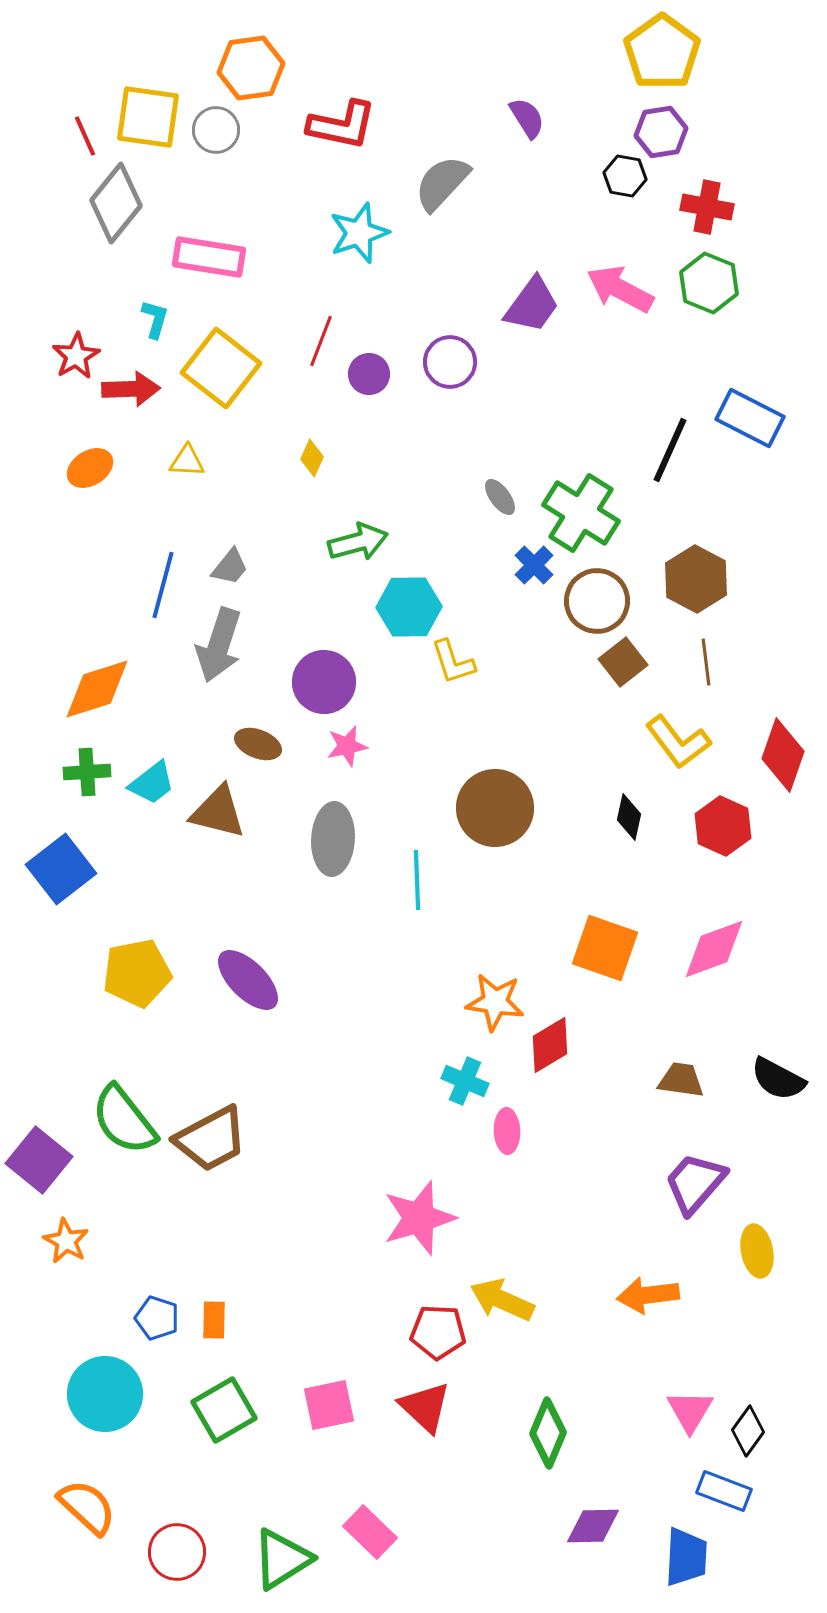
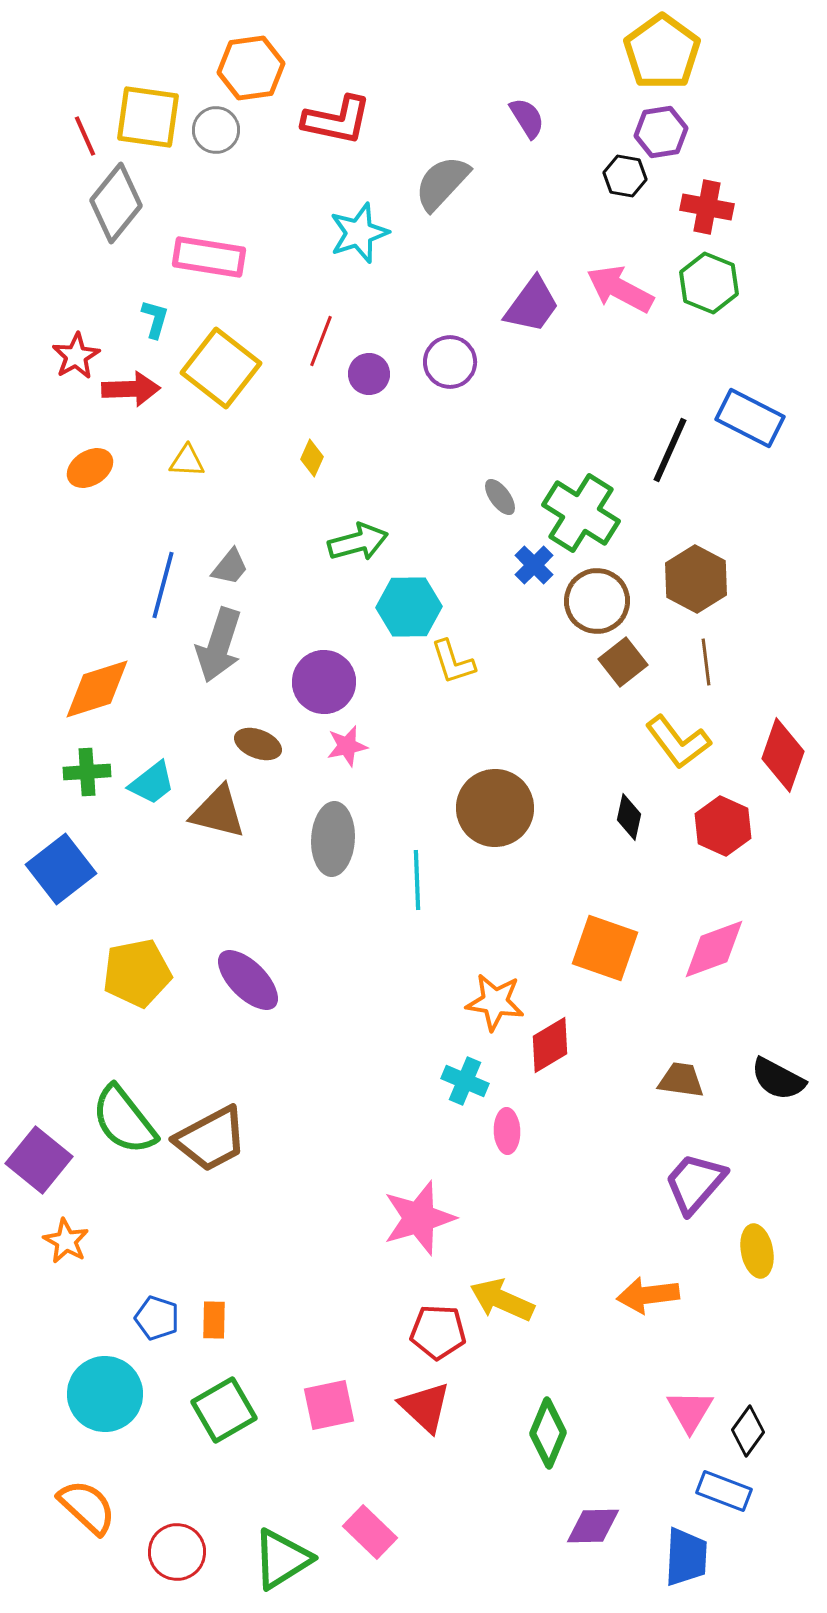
red L-shape at (342, 125): moved 5 px left, 5 px up
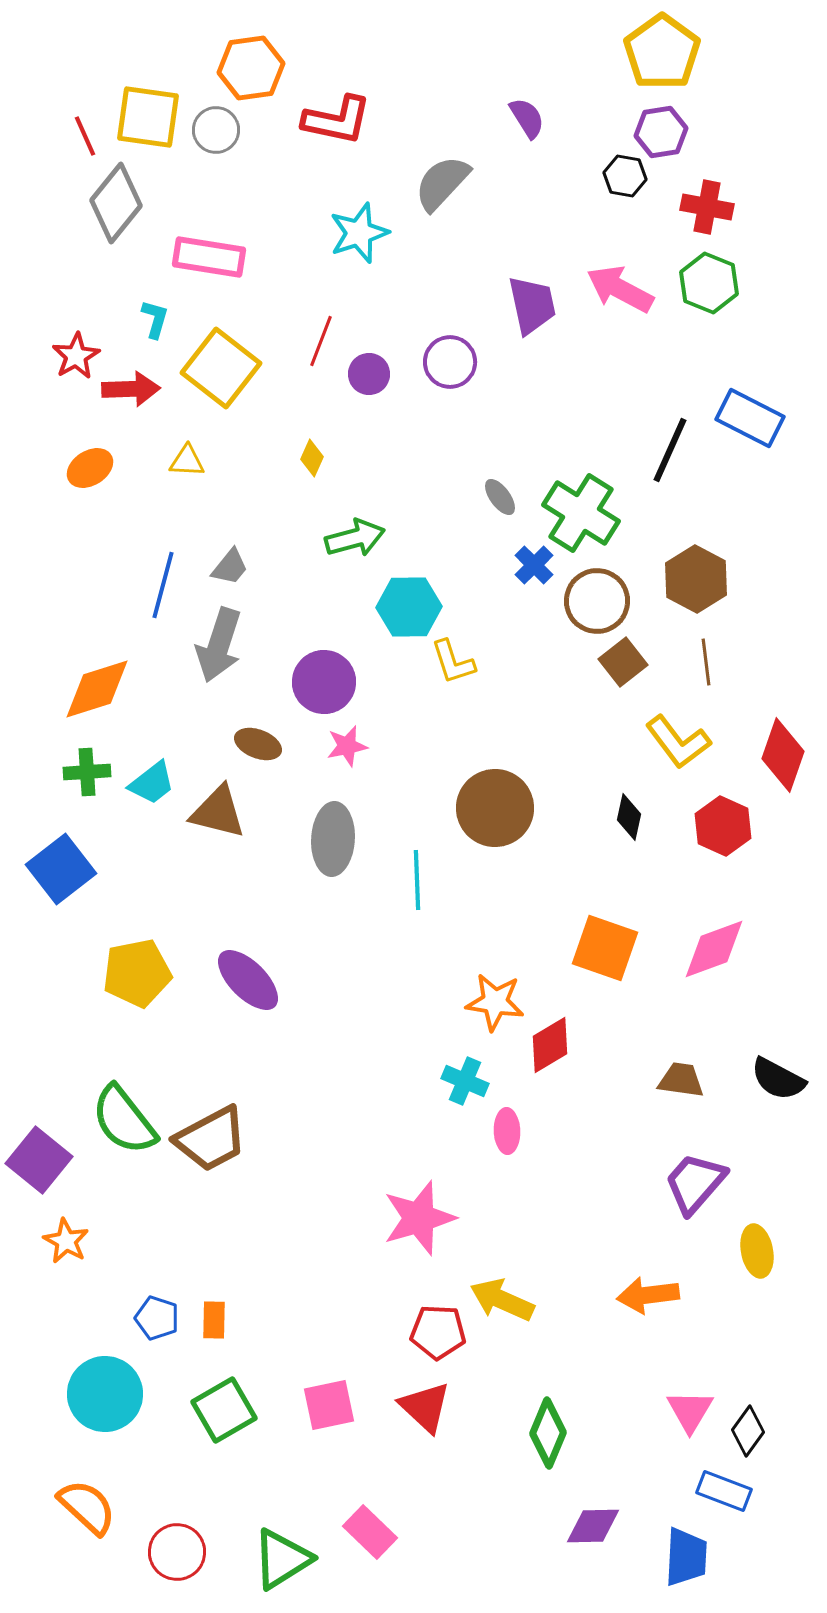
purple trapezoid at (532, 305): rotated 48 degrees counterclockwise
green arrow at (358, 542): moved 3 px left, 4 px up
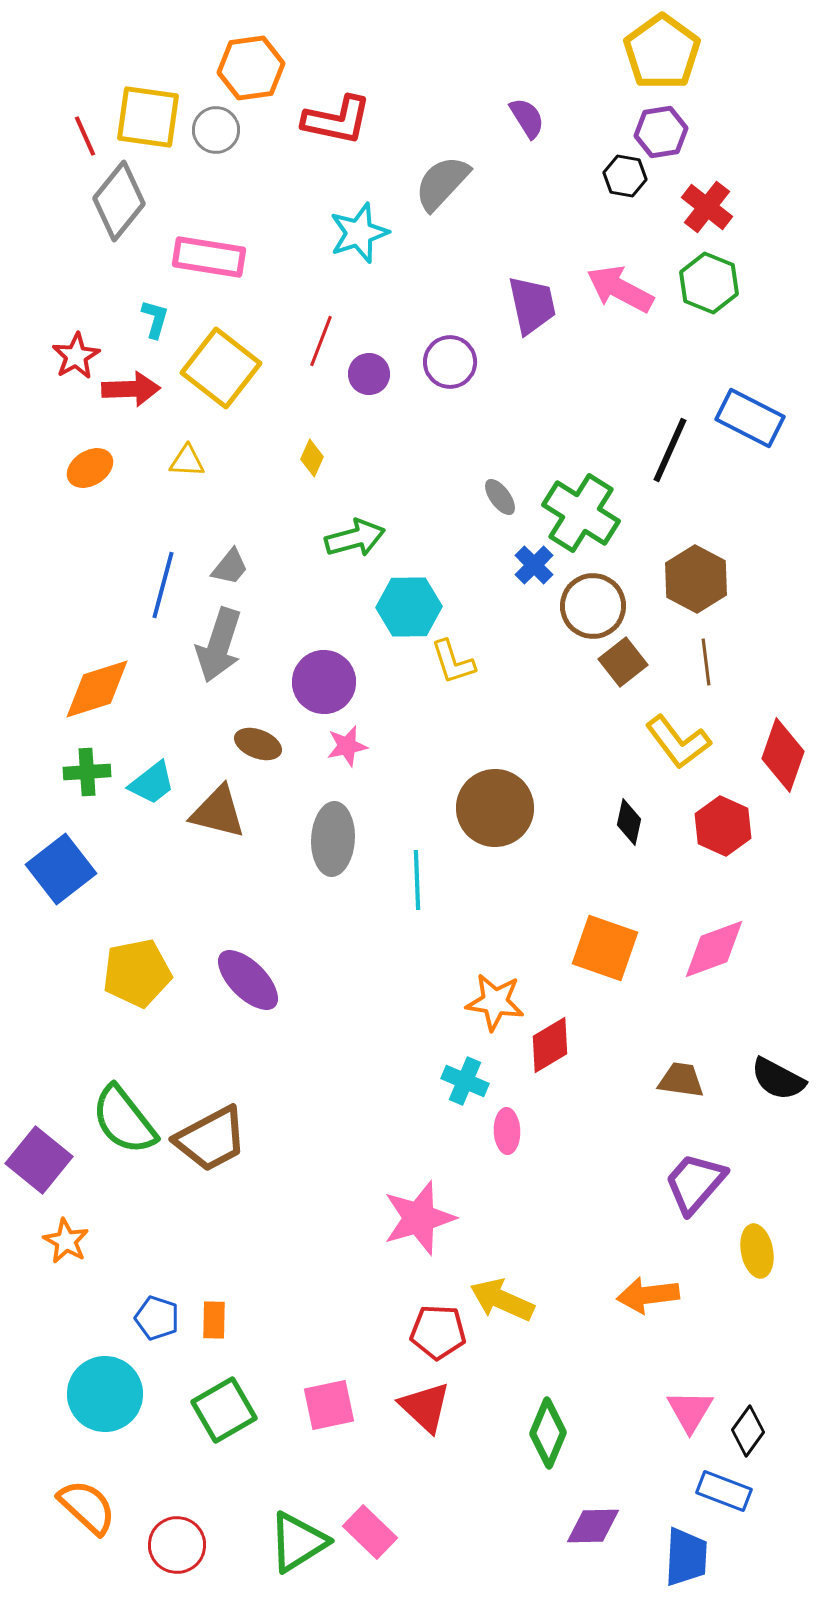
gray diamond at (116, 203): moved 3 px right, 2 px up
red cross at (707, 207): rotated 27 degrees clockwise
brown circle at (597, 601): moved 4 px left, 5 px down
black diamond at (629, 817): moved 5 px down
red circle at (177, 1552): moved 7 px up
green triangle at (282, 1559): moved 16 px right, 17 px up
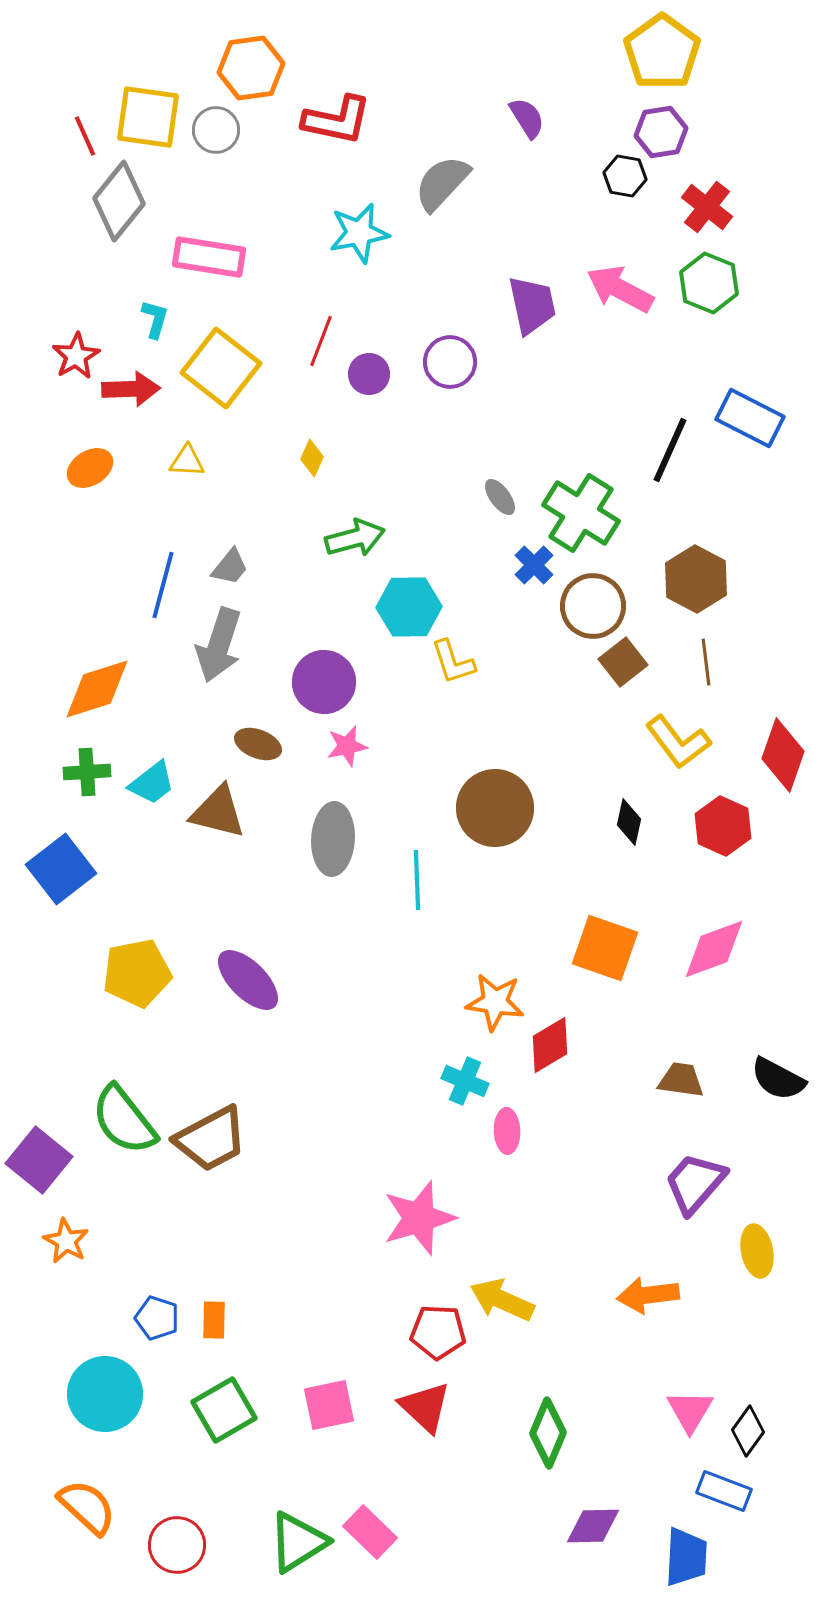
cyan star at (359, 233): rotated 8 degrees clockwise
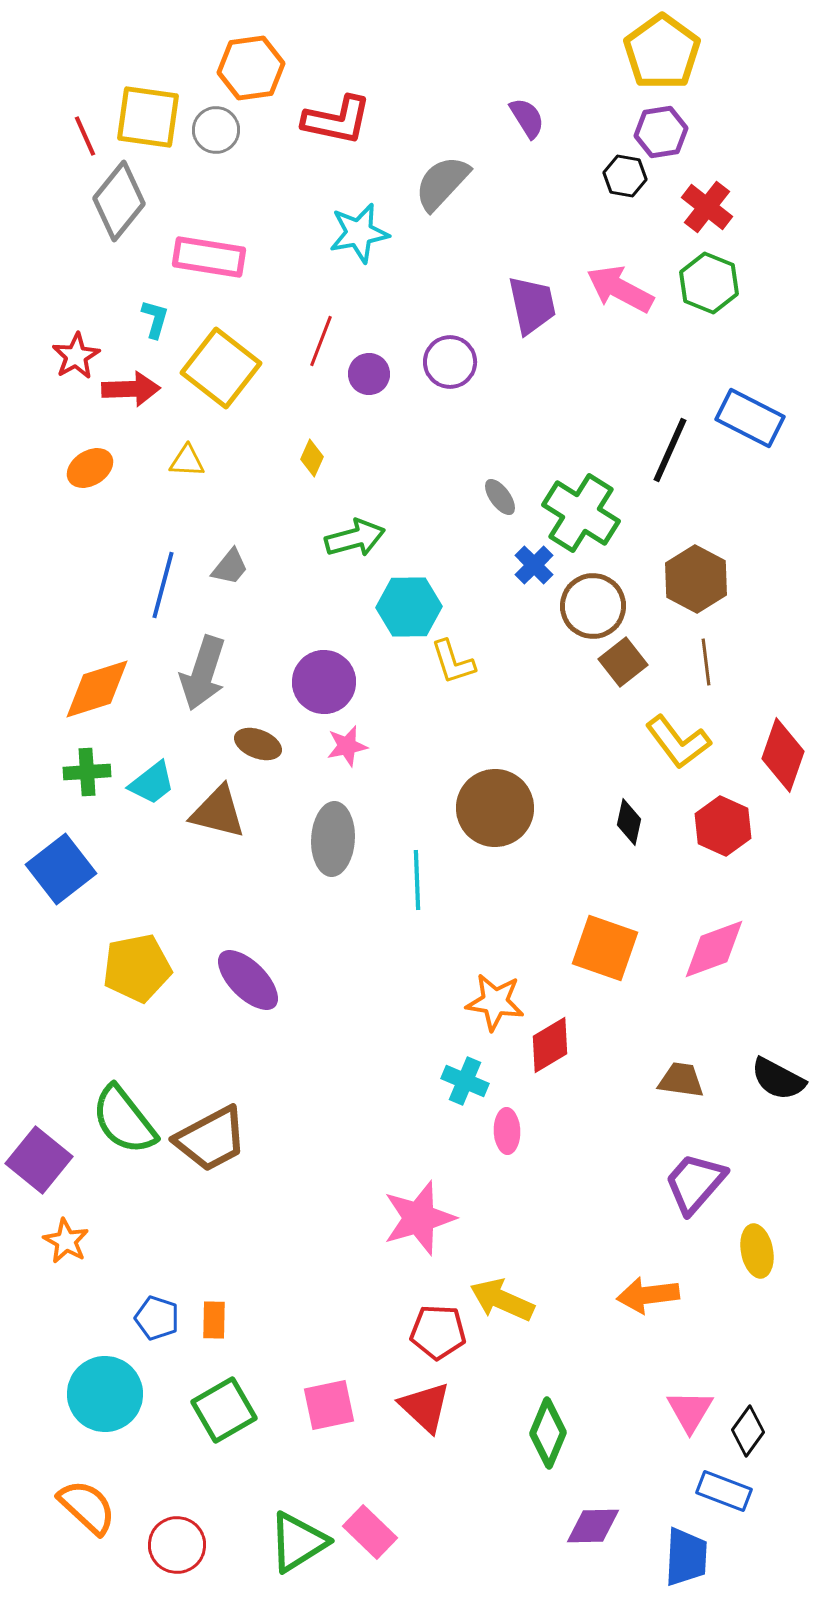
gray arrow at (219, 645): moved 16 px left, 28 px down
yellow pentagon at (137, 973): moved 5 px up
